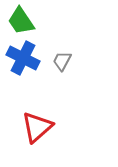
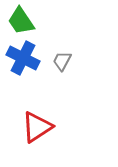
red triangle: rotated 8 degrees clockwise
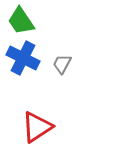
gray trapezoid: moved 3 px down
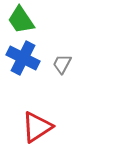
green trapezoid: moved 1 px up
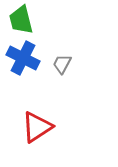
green trapezoid: rotated 20 degrees clockwise
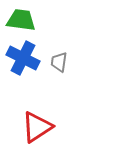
green trapezoid: rotated 112 degrees clockwise
gray trapezoid: moved 3 px left, 2 px up; rotated 20 degrees counterclockwise
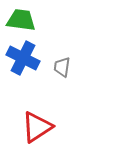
gray trapezoid: moved 3 px right, 5 px down
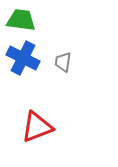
gray trapezoid: moved 1 px right, 5 px up
red triangle: rotated 12 degrees clockwise
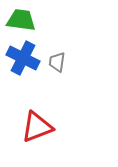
gray trapezoid: moved 6 px left
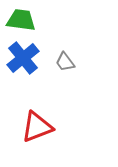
blue cross: rotated 24 degrees clockwise
gray trapezoid: moved 8 px right; rotated 45 degrees counterclockwise
